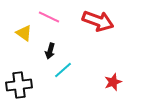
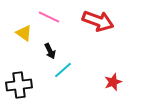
black arrow: rotated 42 degrees counterclockwise
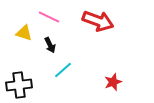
yellow triangle: rotated 18 degrees counterclockwise
black arrow: moved 6 px up
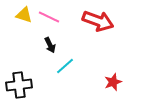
yellow triangle: moved 18 px up
cyan line: moved 2 px right, 4 px up
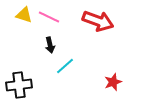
black arrow: rotated 14 degrees clockwise
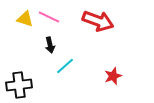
yellow triangle: moved 1 px right, 4 px down
red star: moved 6 px up
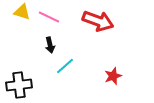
yellow triangle: moved 3 px left, 7 px up
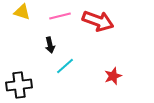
pink line: moved 11 px right, 1 px up; rotated 40 degrees counterclockwise
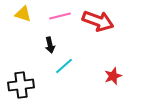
yellow triangle: moved 1 px right, 2 px down
cyan line: moved 1 px left
black cross: moved 2 px right
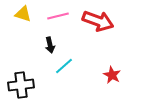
pink line: moved 2 px left
red star: moved 1 px left, 1 px up; rotated 24 degrees counterclockwise
